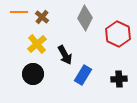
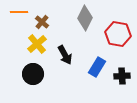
brown cross: moved 5 px down
red hexagon: rotated 15 degrees counterclockwise
blue rectangle: moved 14 px right, 8 px up
black cross: moved 3 px right, 3 px up
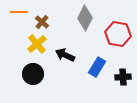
black arrow: rotated 144 degrees clockwise
black cross: moved 1 px right, 1 px down
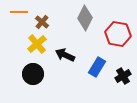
black cross: moved 1 px up; rotated 28 degrees counterclockwise
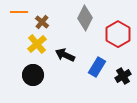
red hexagon: rotated 20 degrees clockwise
black circle: moved 1 px down
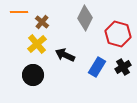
red hexagon: rotated 15 degrees counterclockwise
black cross: moved 9 px up
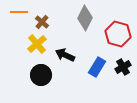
black circle: moved 8 px right
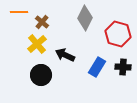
black cross: rotated 35 degrees clockwise
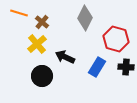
orange line: moved 1 px down; rotated 18 degrees clockwise
red hexagon: moved 2 px left, 5 px down
black arrow: moved 2 px down
black cross: moved 3 px right
black circle: moved 1 px right, 1 px down
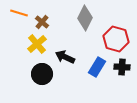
black cross: moved 4 px left
black circle: moved 2 px up
